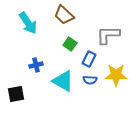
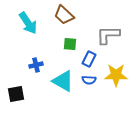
green square: rotated 32 degrees counterclockwise
blue semicircle: moved 1 px left
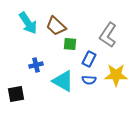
brown trapezoid: moved 8 px left, 11 px down
gray L-shape: rotated 55 degrees counterclockwise
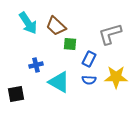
gray L-shape: moved 2 px right, 1 px up; rotated 40 degrees clockwise
yellow star: moved 2 px down
cyan triangle: moved 4 px left, 1 px down
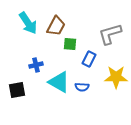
brown trapezoid: rotated 105 degrees counterclockwise
blue semicircle: moved 7 px left, 7 px down
black square: moved 1 px right, 4 px up
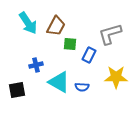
blue rectangle: moved 4 px up
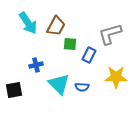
cyan triangle: moved 2 px down; rotated 15 degrees clockwise
black square: moved 3 px left
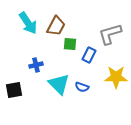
blue semicircle: rotated 16 degrees clockwise
